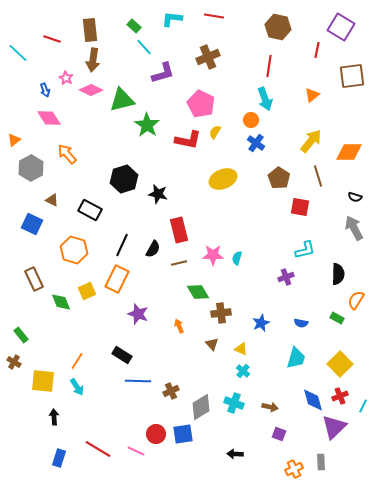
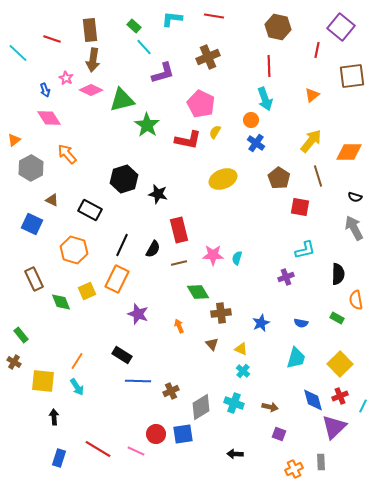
purple square at (341, 27): rotated 8 degrees clockwise
red line at (269, 66): rotated 10 degrees counterclockwise
orange semicircle at (356, 300): rotated 42 degrees counterclockwise
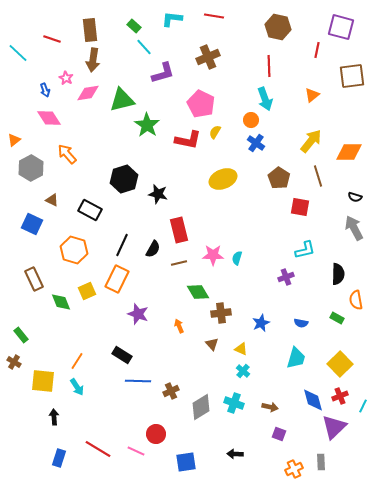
purple square at (341, 27): rotated 24 degrees counterclockwise
pink diamond at (91, 90): moved 3 px left, 3 px down; rotated 35 degrees counterclockwise
blue square at (183, 434): moved 3 px right, 28 px down
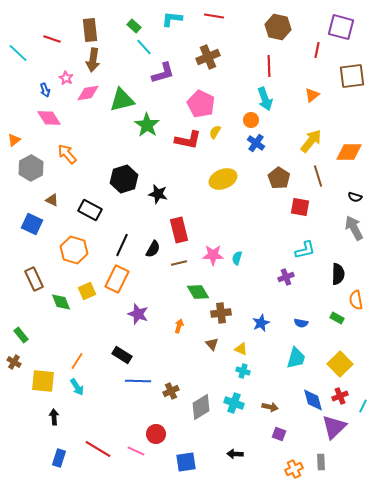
orange arrow at (179, 326): rotated 40 degrees clockwise
cyan cross at (243, 371): rotated 24 degrees counterclockwise
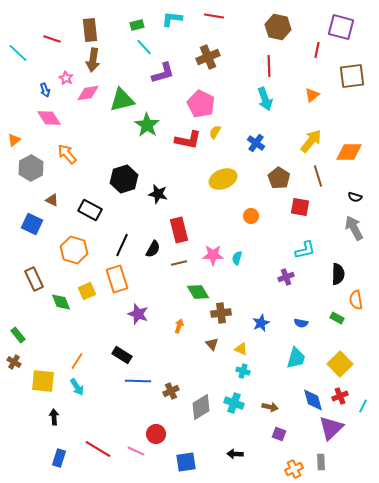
green rectangle at (134, 26): moved 3 px right, 1 px up; rotated 56 degrees counterclockwise
orange circle at (251, 120): moved 96 px down
orange rectangle at (117, 279): rotated 44 degrees counterclockwise
green rectangle at (21, 335): moved 3 px left
purple triangle at (334, 427): moved 3 px left, 1 px down
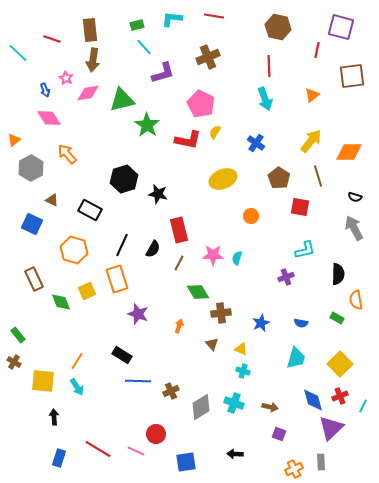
brown line at (179, 263): rotated 49 degrees counterclockwise
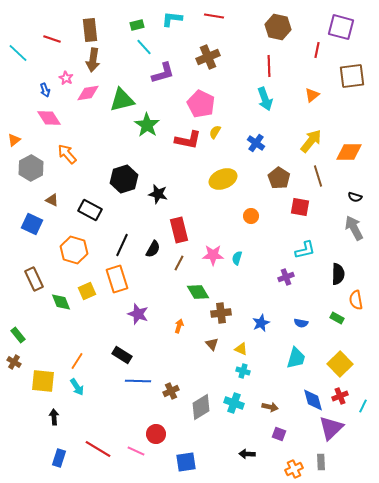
black arrow at (235, 454): moved 12 px right
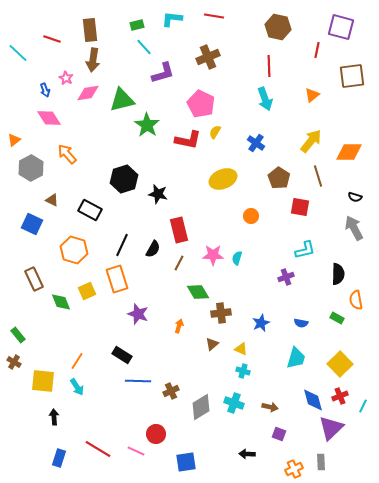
brown triangle at (212, 344): rotated 32 degrees clockwise
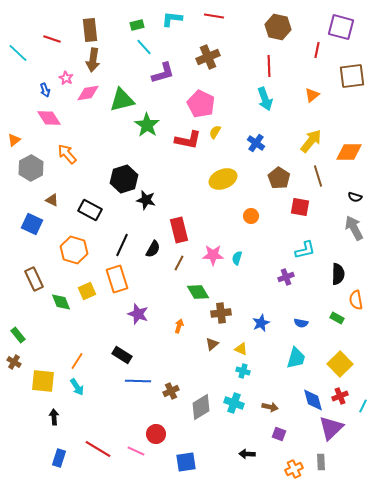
black star at (158, 194): moved 12 px left, 6 px down
